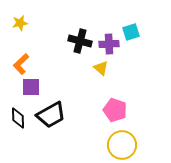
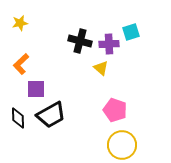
purple square: moved 5 px right, 2 px down
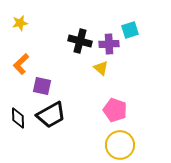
cyan square: moved 1 px left, 2 px up
purple square: moved 6 px right, 3 px up; rotated 12 degrees clockwise
yellow circle: moved 2 px left
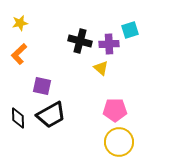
orange L-shape: moved 2 px left, 10 px up
pink pentagon: rotated 20 degrees counterclockwise
yellow circle: moved 1 px left, 3 px up
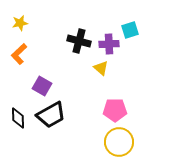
black cross: moved 1 px left
purple square: rotated 18 degrees clockwise
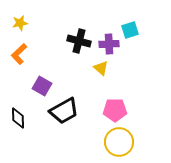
black trapezoid: moved 13 px right, 4 px up
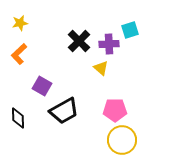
black cross: rotated 30 degrees clockwise
yellow circle: moved 3 px right, 2 px up
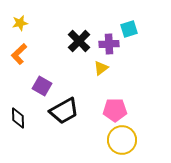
cyan square: moved 1 px left, 1 px up
yellow triangle: rotated 42 degrees clockwise
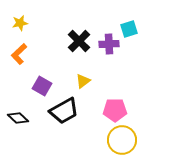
yellow triangle: moved 18 px left, 13 px down
black diamond: rotated 45 degrees counterclockwise
